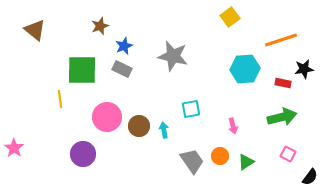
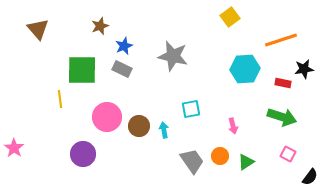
brown triangle: moved 3 px right, 1 px up; rotated 10 degrees clockwise
green arrow: rotated 32 degrees clockwise
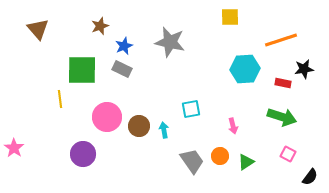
yellow square: rotated 36 degrees clockwise
gray star: moved 3 px left, 14 px up
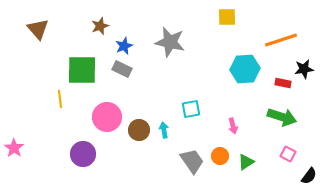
yellow square: moved 3 px left
brown circle: moved 4 px down
black semicircle: moved 1 px left, 1 px up
